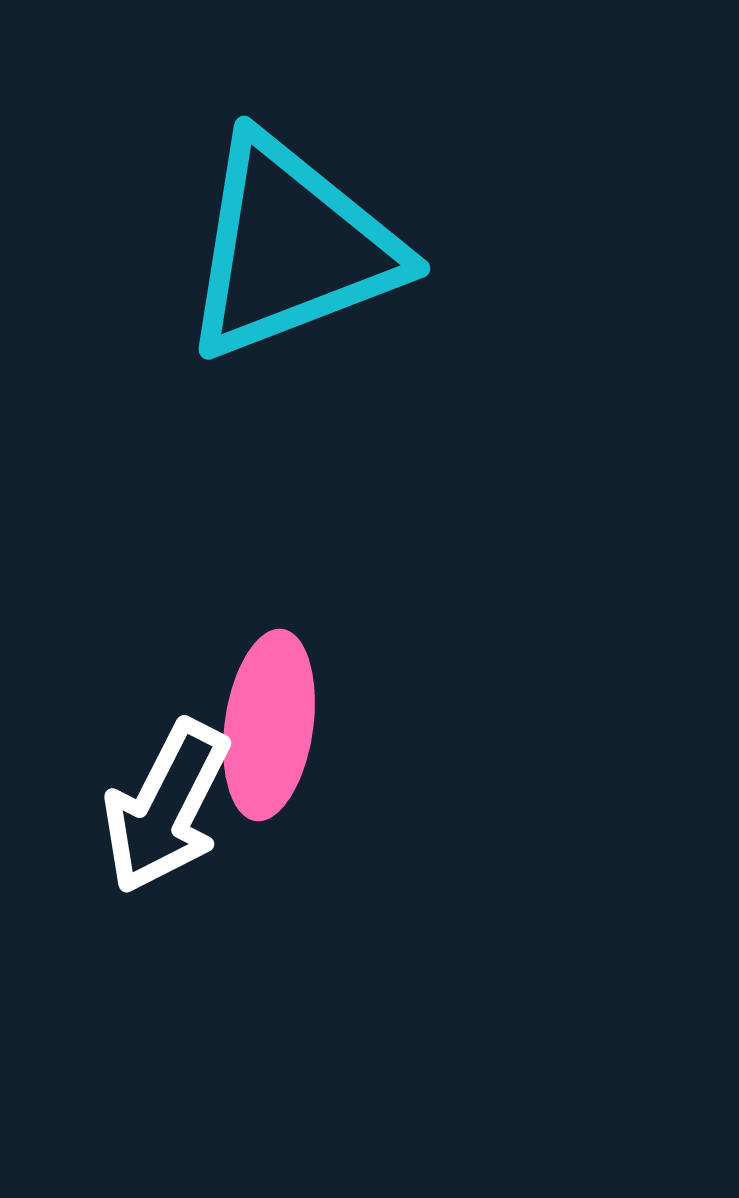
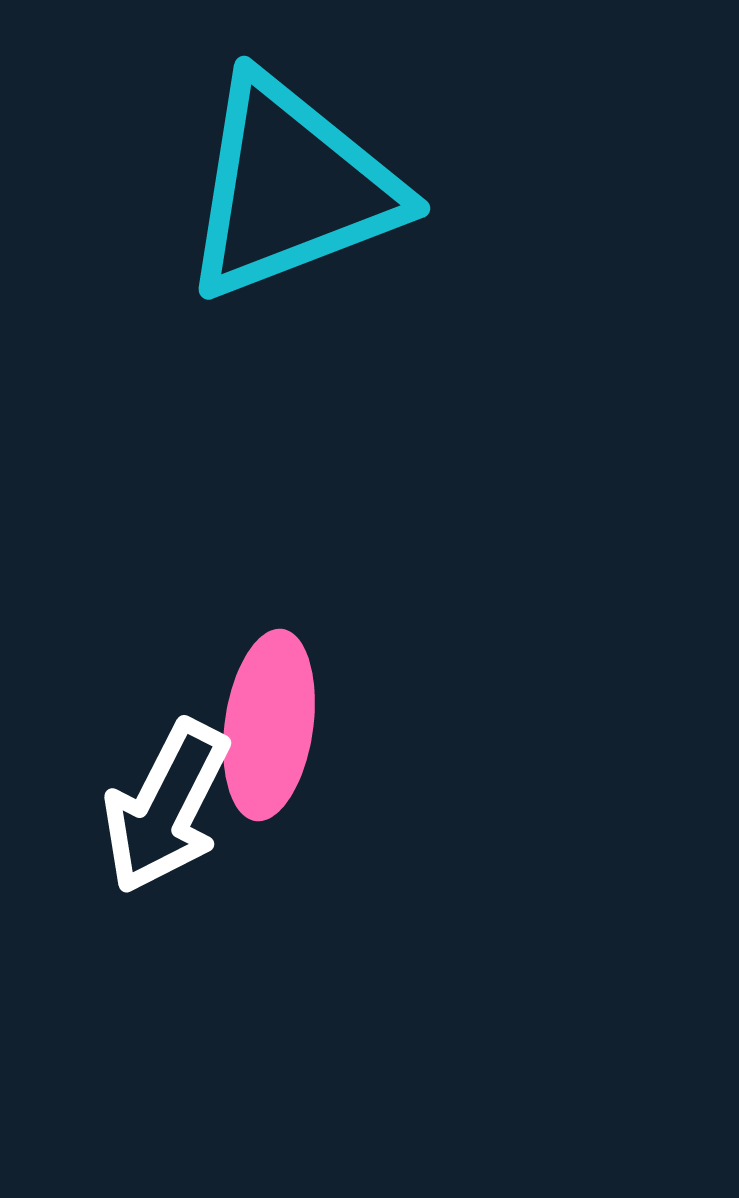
cyan triangle: moved 60 px up
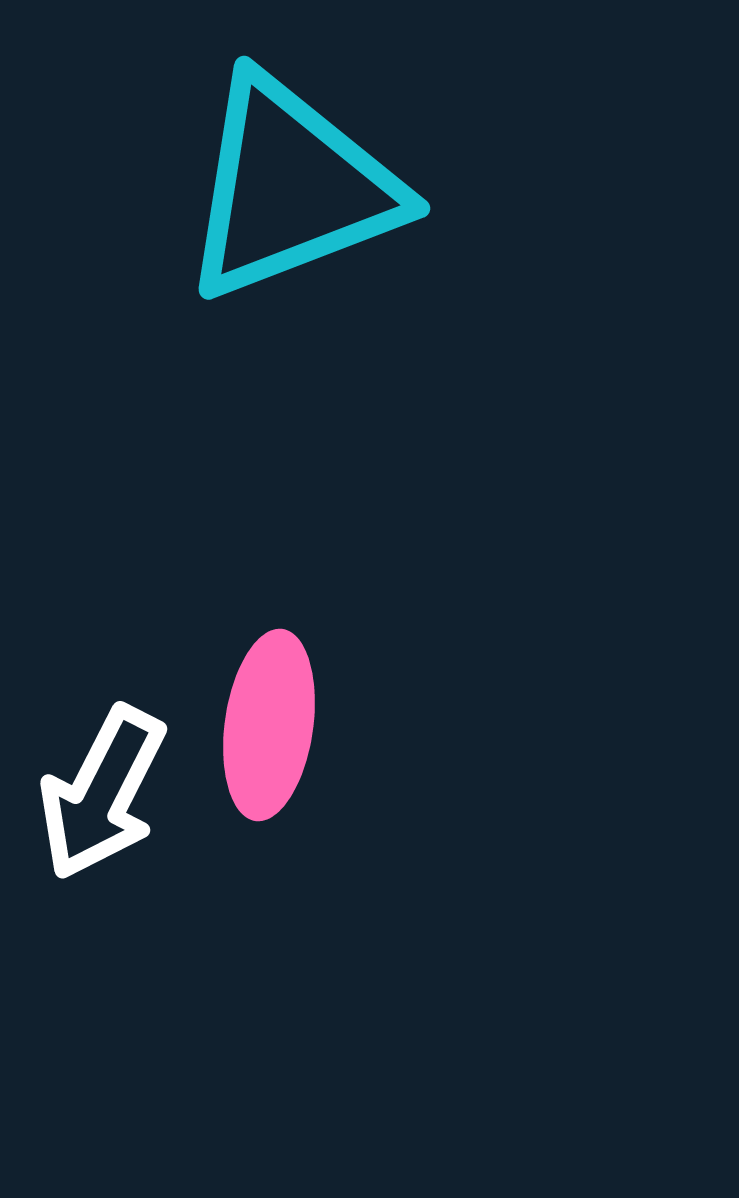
white arrow: moved 64 px left, 14 px up
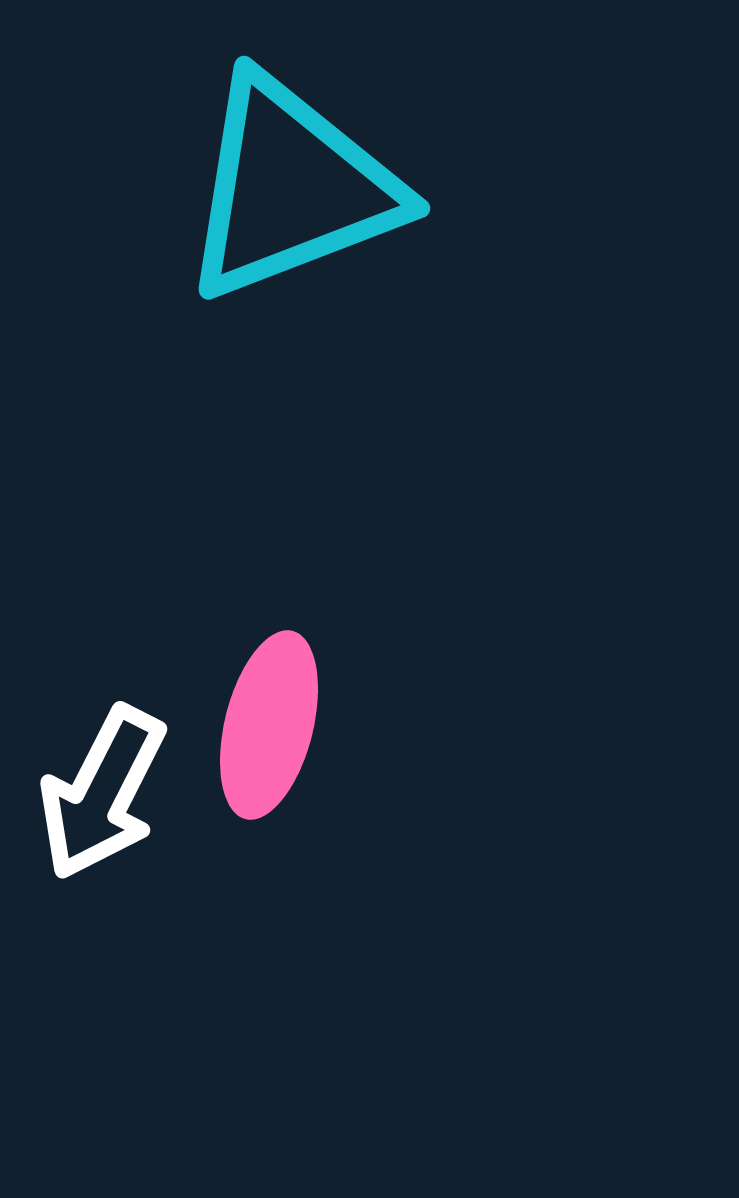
pink ellipse: rotated 6 degrees clockwise
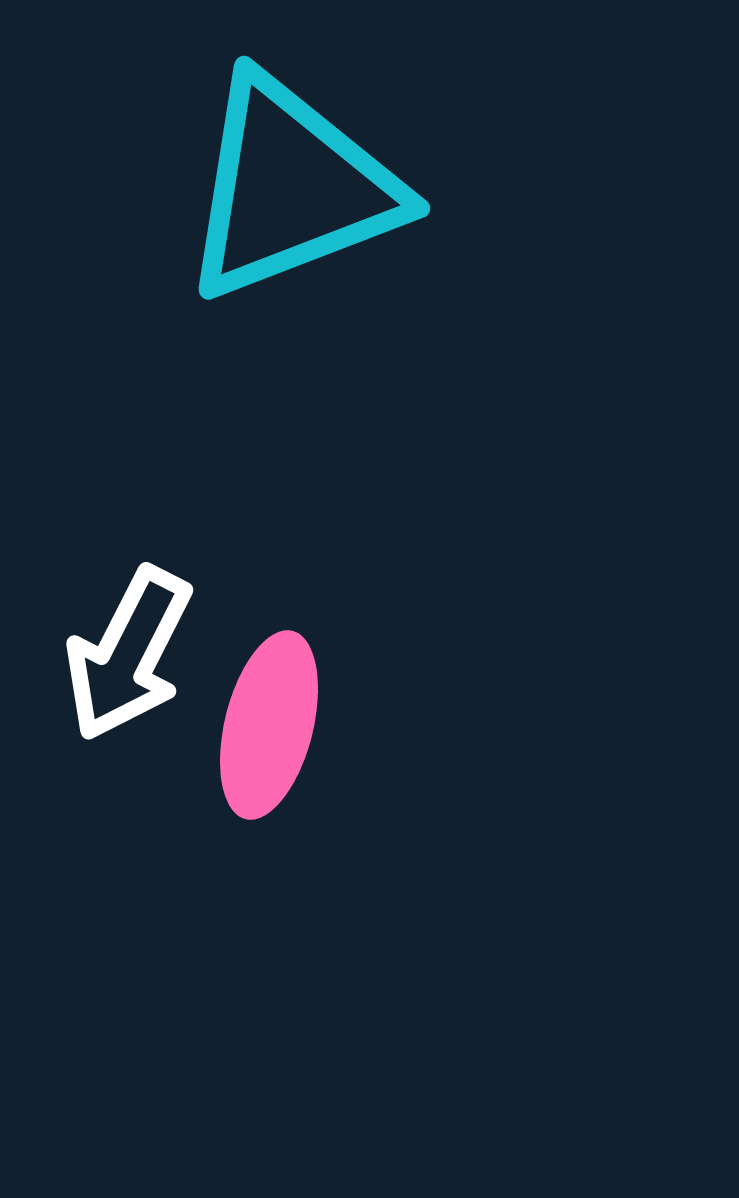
white arrow: moved 26 px right, 139 px up
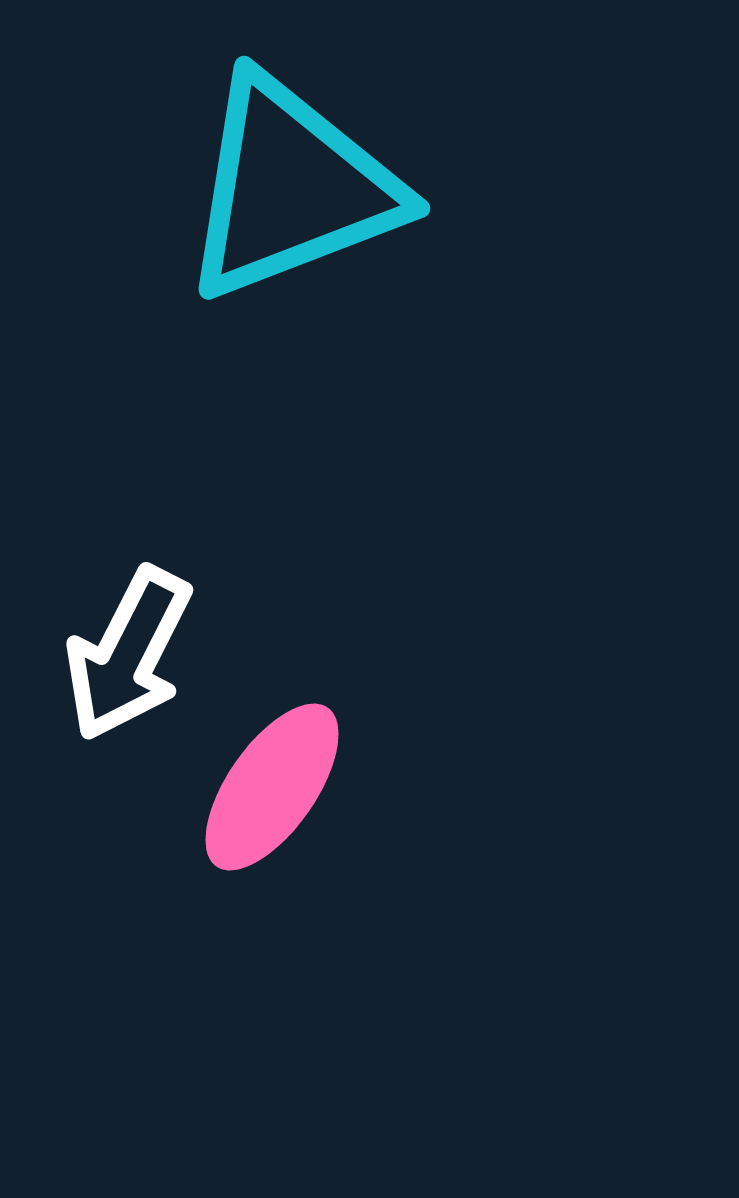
pink ellipse: moved 3 px right, 62 px down; rotated 21 degrees clockwise
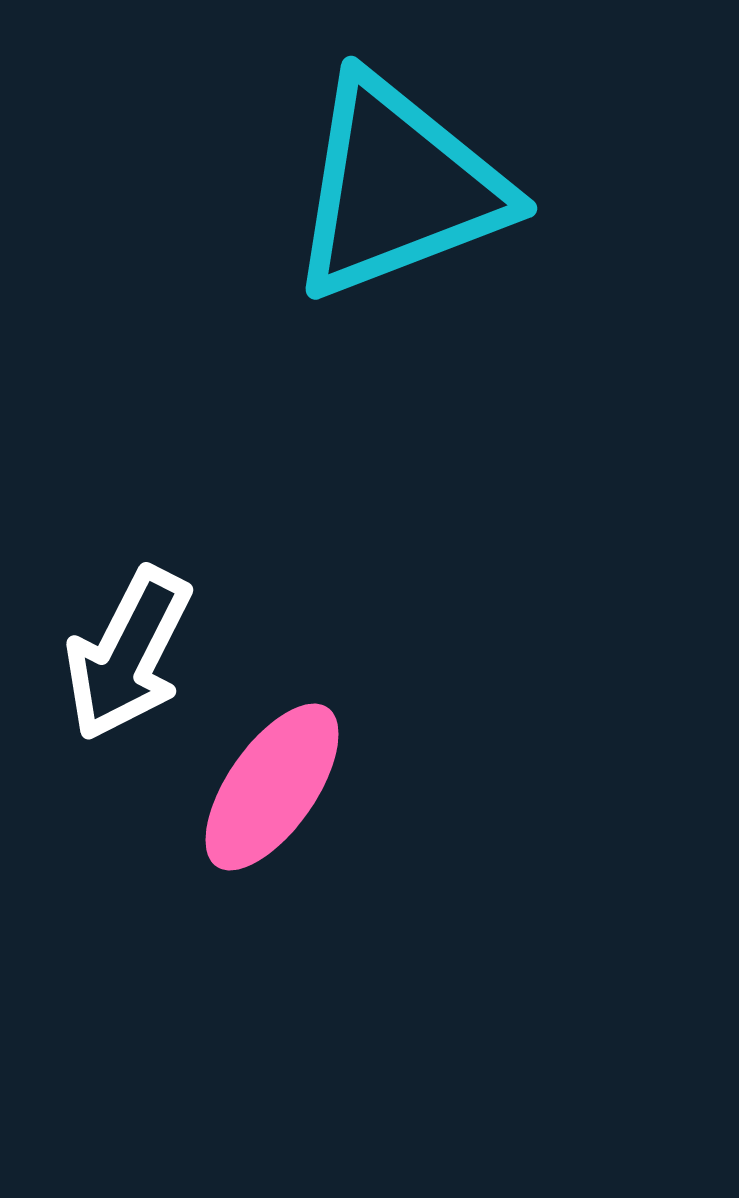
cyan triangle: moved 107 px right
